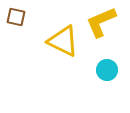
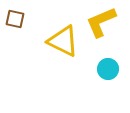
brown square: moved 1 px left, 2 px down
cyan circle: moved 1 px right, 1 px up
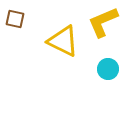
yellow L-shape: moved 2 px right
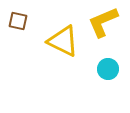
brown square: moved 3 px right, 2 px down
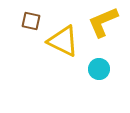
brown square: moved 13 px right
cyan circle: moved 9 px left
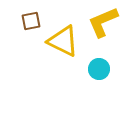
brown square: rotated 24 degrees counterclockwise
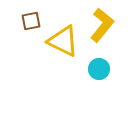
yellow L-shape: moved 1 px left, 3 px down; rotated 152 degrees clockwise
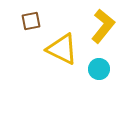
yellow L-shape: moved 1 px right, 1 px down
yellow triangle: moved 1 px left, 8 px down
